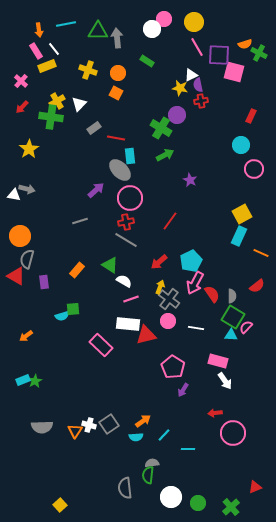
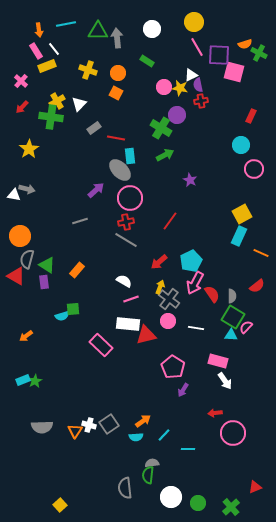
pink circle at (164, 19): moved 68 px down
green triangle at (110, 265): moved 63 px left
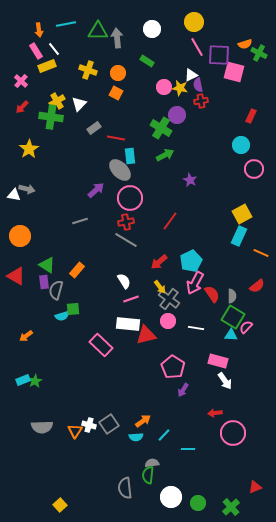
gray semicircle at (27, 259): moved 29 px right, 31 px down
white semicircle at (124, 281): rotated 28 degrees clockwise
yellow arrow at (160, 287): rotated 120 degrees clockwise
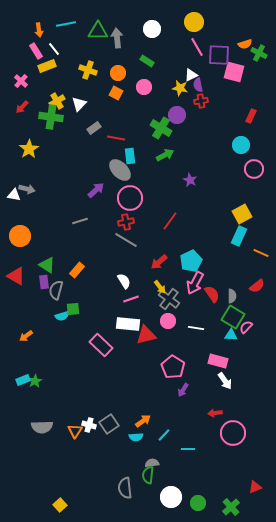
pink circle at (164, 87): moved 20 px left
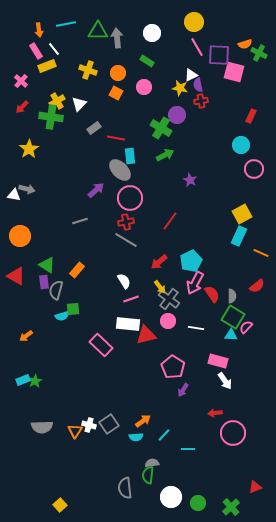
white circle at (152, 29): moved 4 px down
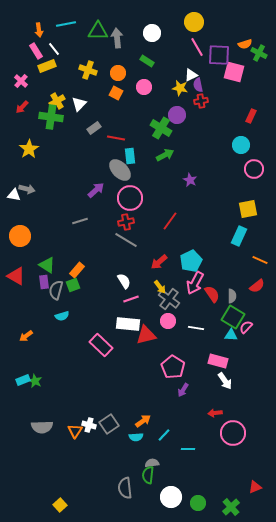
yellow square at (242, 214): moved 6 px right, 5 px up; rotated 18 degrees clockwise
orange line at (261, 253): moved 1 px left, 7 px down
green square at (73, 309): moved 24 px up; rotated 16 degrees counterclockwise
green star at (35, 381): rotated 16 degrees counterclockwise
